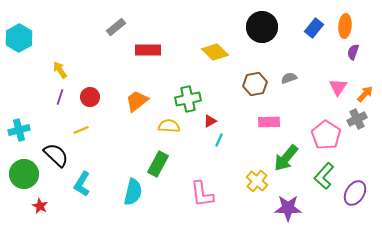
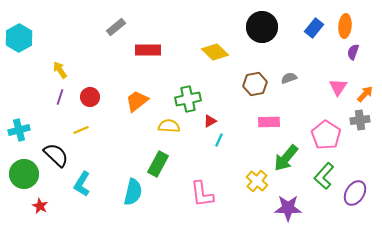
gray cross: moved 3 px right, 1 px down; rotated 18 degrees clockwise
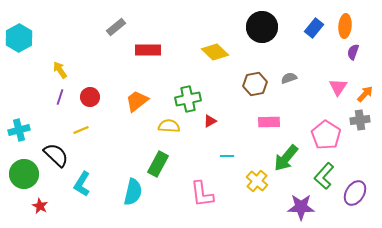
cyan line: moved 8 px right, 16 px down; rotated 64 degrees clockwise
purple star: moved 13 px right, 1 px up
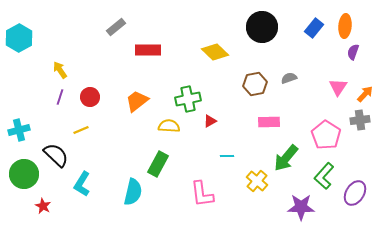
red star: moved 3 px right
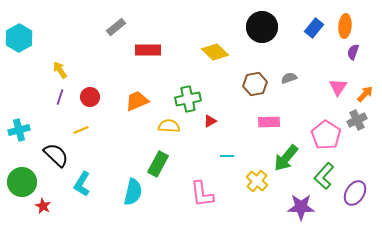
orange trapezoid: rotated 15 degrees clockwise
gray cross: moved 3 px left; rotated 18 degrees counterclockwise
green circle: moved 2 px left, 8 px down
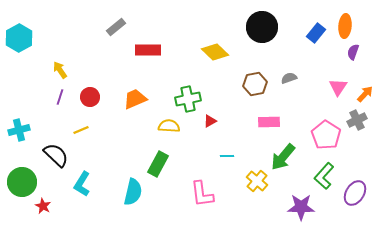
blue rectangle: moved 2 px right, 5 px down
orange trapezoid: moved 2 px left, 2 px up
green arrow: moved 3 px left, 1 px up
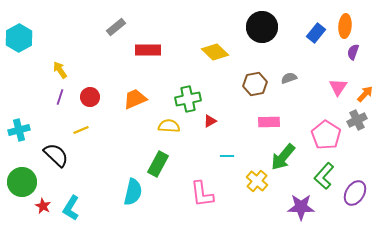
cyan L-shape: moved 11 px left, 24 px down
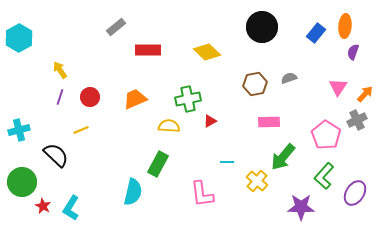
yellow diamond: moved 8 px left
cyan line: moved 6 px down
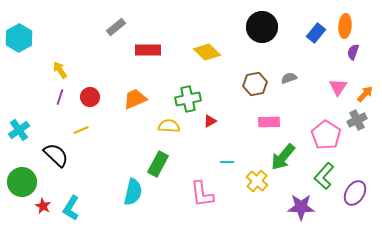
cyan cross: rotated 20 degrees counterclockwise
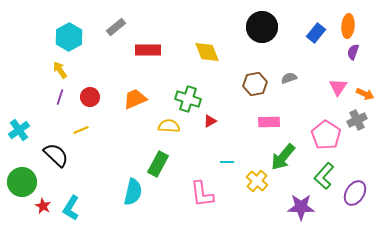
orange ellipse: moved 3 px right
cyan hexagon: moved 50 px right, 1 px up
yellow diamond: rotated 24 degrees clockwise
orange arrow: rotated 72 degrees clockwise
green cross: rotated 30 degrees clockwise
